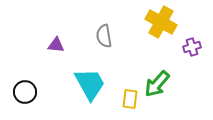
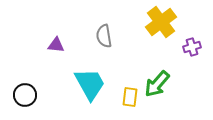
yellow cross: rotated 24 degrees clockwise
black circle: moved 3 px down
yellow rectangle: moved 2 px up
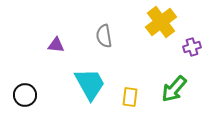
green arrow: moved 17 px right, 5 px down
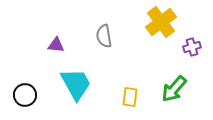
cyan trapezoid: moved 14 px left
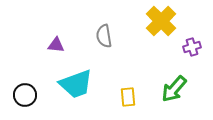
yellow cross: moved 1 px up; rotated 8 degrees counterclockwise
cyan trapezoid: rotated 99 degrees clockwise
yellow rectangle: moved 2 px left; rotated 12 degrees counterclockwise
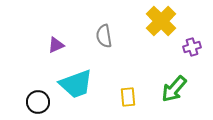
purple triangle: rotated 30 degrees counterclockwise
black circle: moved 13 px right, 7 px down
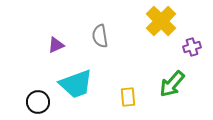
gray semicircle: moved 4 px left
green arrow: moved 2 px left, 5 px up
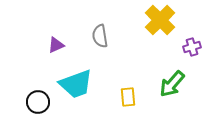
yellow cross: moved 1 px left, 1 px up
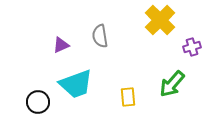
purple triangle: moved 5 px right
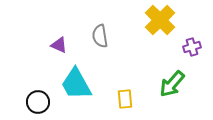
purple triangle: moved 2 px left; rotated 48 degrees clockwise
cyan trapezoid: rotated 81 degrees clockwise
yellow rectangle: moved 3 px left, 2 px down
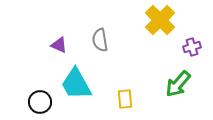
gray semicircle: moved 4 px down
green arrow: moved 6 px right
black circle: moved 2 px right
